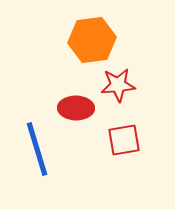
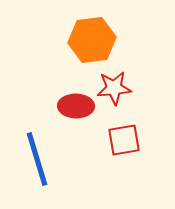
red star: moved 4 px left, 3 px down
red ellipse: moved 2 px up
blue line: moved 10 px down
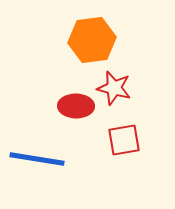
red star: rotated 20 degrees clockwise
blue line: rotated 64 degrees counterclockwise
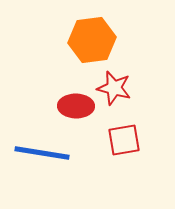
blue line: moved 5 px right, 6 px up
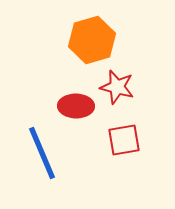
orange hexagon: rotated 9 degrees counterclockwise
red star: moved 3 px right, 1 px up
blue line: rotated 58 degrees clockwise
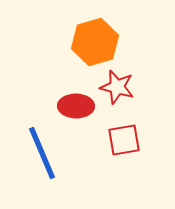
orange hexagon: moved 3 px right, 2 px down
